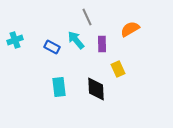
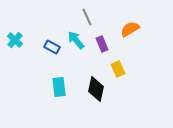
cyan cross: rotated 28 degrees counterclockwise
purple rectangle: rotated 21 degrees counterclockwise
black diamond: rotated 15 degrees clockwise
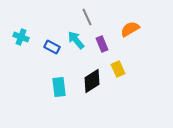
cyan cross: moved 6 px right, 3 px up; rotated 21 degrees counterclockwise
black diamond: moved 4 px left, 8 px up; rotated 45 degrees clockwise
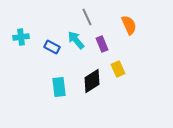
orange semicircle: moved 1 px left, 4 px up; rotated 96 degrees clockwise
cyan cross: rotated 28 degrees counterclockwise
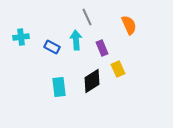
cyan arrow: rotated 36 degrees clockwise
purple rectangle: moved 4 px down
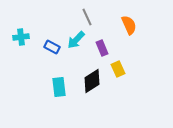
cyan arrow: rotated 132 degrees counterclockwise
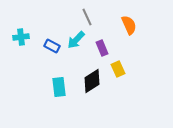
blue rectangle: moved 1 px up
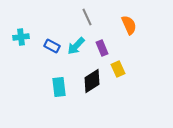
cyan arrow: moved 6 px down
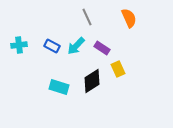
orange semicircle: moved 7 px up
cyan cross: moved 2 px left, 8 px down
purple rectangle: rotated 35 degrees counterclockwise
cyan rectangle: rotated 66 degrees counterclockwise
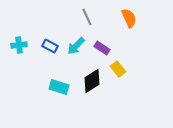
blue rectangle: moved 2 px left
yellow rectangle: rotated 14 degrees counterclockwise
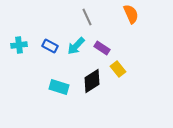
orange semicircle: moved 2 px right, 4 px up
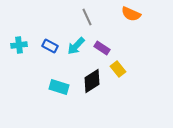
orange semicircle: rotated 138 degrees clockwise
